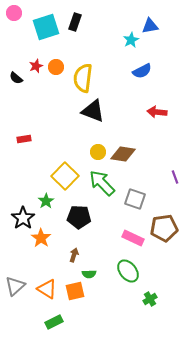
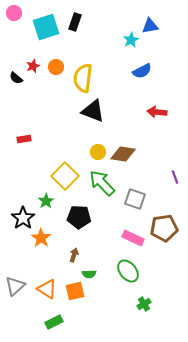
red star: moved 3 px left
green cross: moved 6 px left, 5 px down
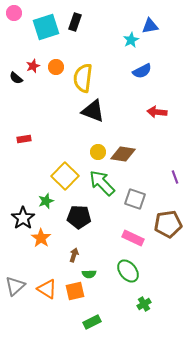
green star: rotated 14 degrees clockwise
brown pentagon: moved 4 px right, 4 px up
green rectangle: moved 38 px right
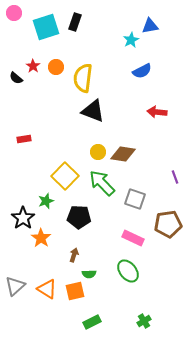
red star: rotated 16 degrees counterclockwise
green cross: moved 17 px down
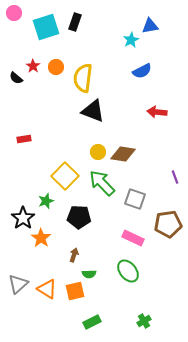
gray triangle: moved 3 px right, 2 px up
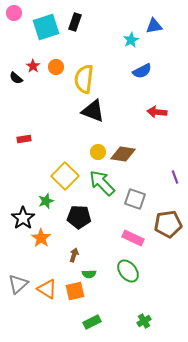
blue triangle: moved 4 px right
yellow semicircle: moved 1 px right, 1 px down
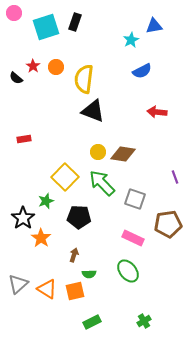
yellow square: moved 1 px down
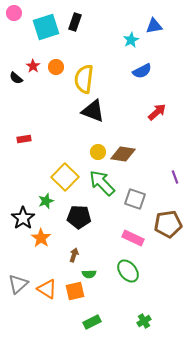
red arrow: rotated 132 degrees clockwise
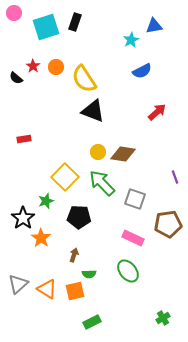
yellow semicircle: rotated 40 degrees counterclockwise
green cross: moved 19 px right, 3 px up
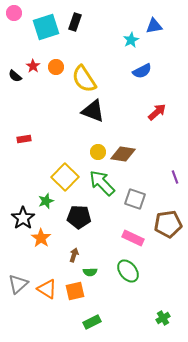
black semicircle: moved 1 px left, 2 px up
green semicircle: moved 1 px right, 2 px up
